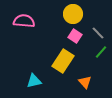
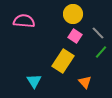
cyan triangle: rotated 49 degrees counterclockwise
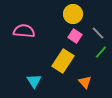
pink semicircle: moved 10 px down
